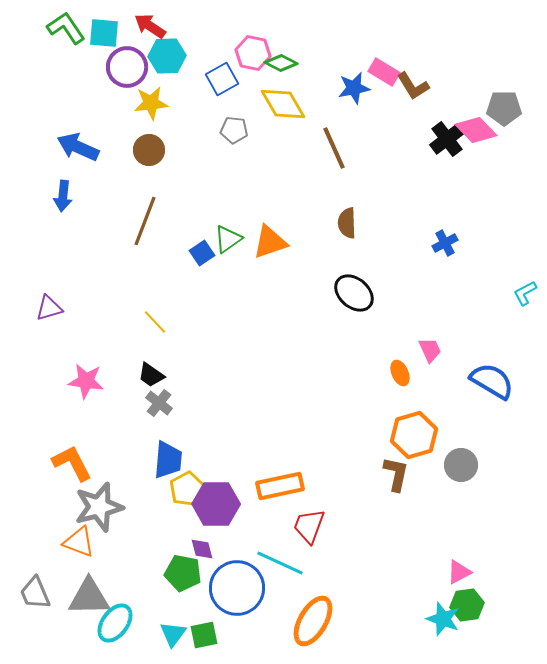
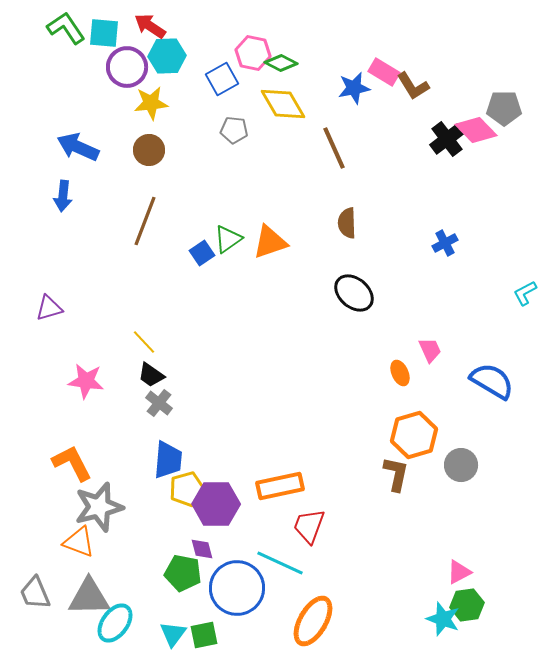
yellow line at (155, 322): moved 11 px left, 20 px down
yellow pentagon at (187, 489): rotated 12 degrees clockwise
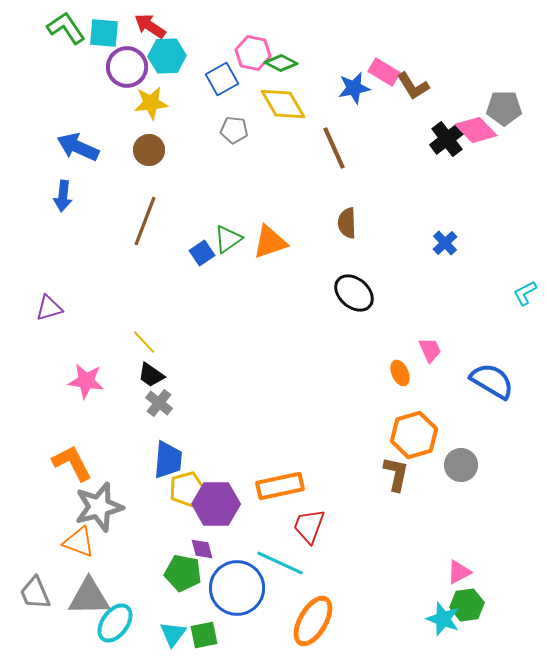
blue cross at (445, 243): rotated 15 degrees counterclockwise
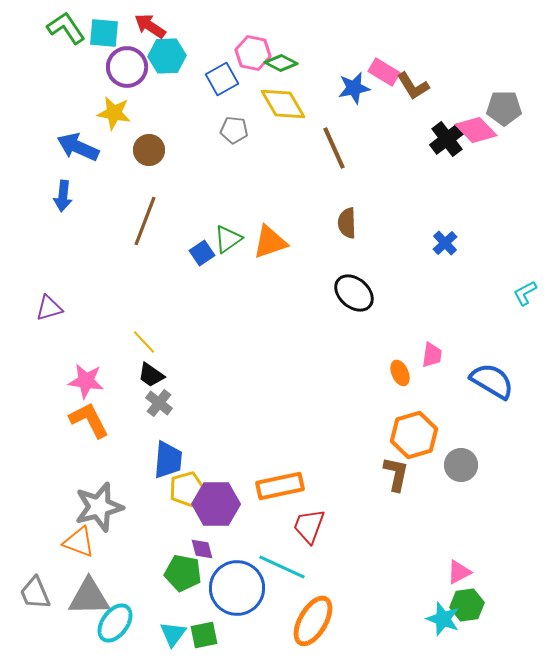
yellow star at (151, 103): moved 37 px left, 10 px down; rotated 16 degrees clockwise
pink trapezoid at (430, 350): moved 2 px right, 5 px down; rotated 32 degrees clockwise
orange L-shape at (72, 463): moved 17 px right, 43 px up
cyan line at (280, 563): moved 2 px right, 4 px down
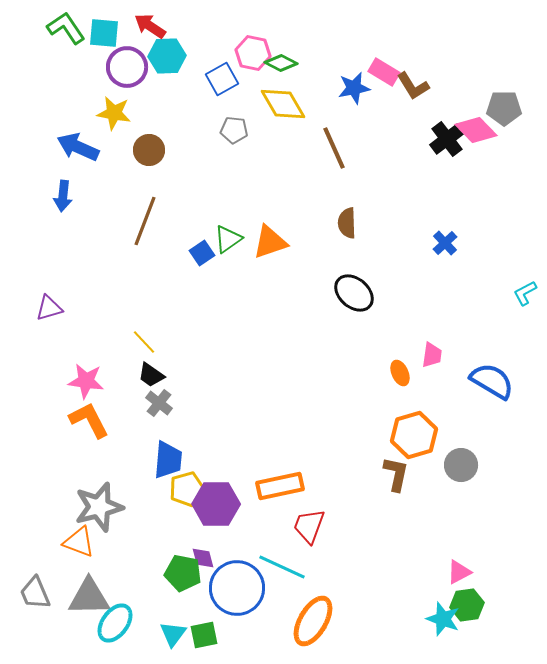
purple diamond at (202, 549): moved 1 px right, 9 px down
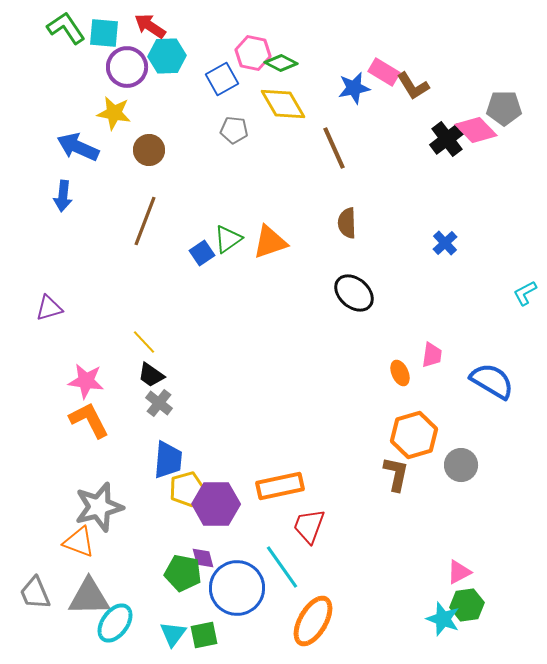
cyan line at (282, 567): rotated 30 degrees clockwise
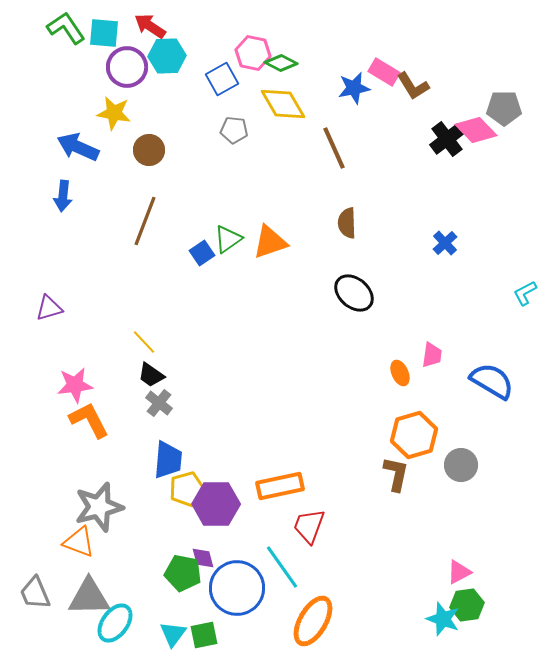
pink star at (86, 381): moved 11 px left, 4 px down; rotated 15 degrees counterclockwise
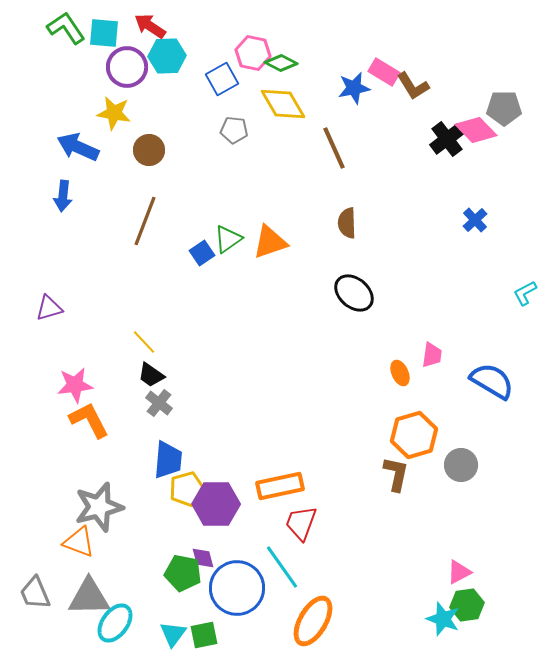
blue cross at (445, 243): moved 30 px right, 23 px up
red trapezoid at (309, 526): moved 8 px left, 3 px up
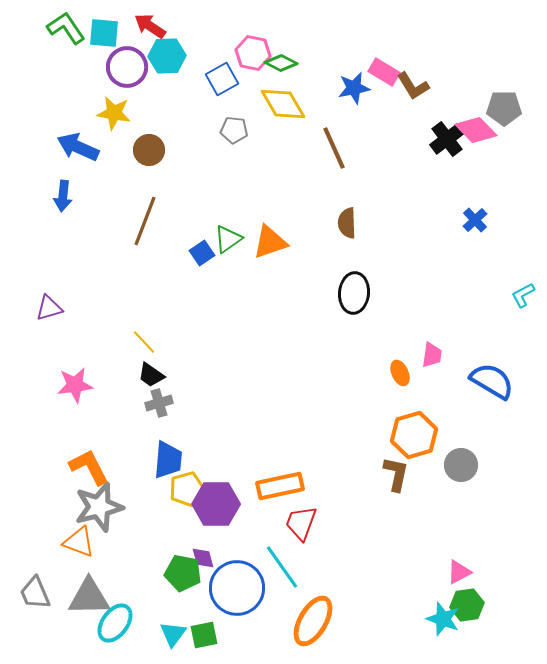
black ellipse at (354, 293): rotated 54 degrees clockwise
cyan L-shape at (525, 293): moved 2 px left, 2 px down
gray cross at (159, 403): rotated 36 degrees clockwise
orange L-shape at (89, 420): moved 47 px down
